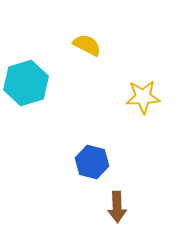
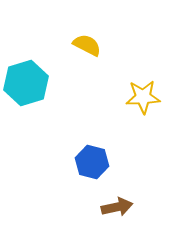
brown arrow: rotated 100 degrees counterclockwise
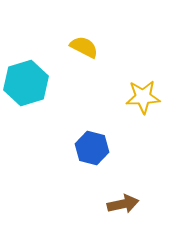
yellow semicircle: moved 3 px left, 2 px down
blue hexagon: moved 14 px up
brown arrow: moved 6 px right, 3 px up
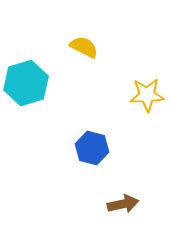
yellow star: moved 4 px right, 2 px up
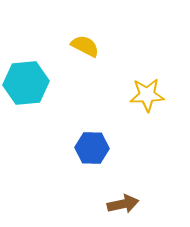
yellow semicircle: moved 1 px right, 1 px up
cyan hexagon: rotated 12 degrees clockwise
blue hexagon: rotated 12 degrees counterclockwise
